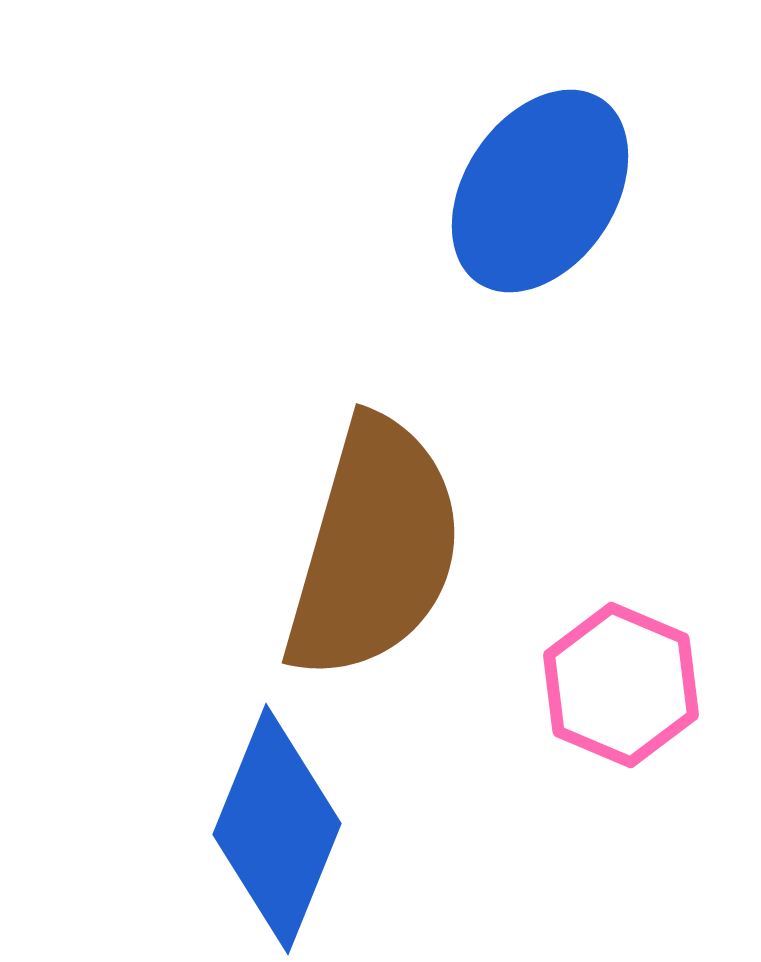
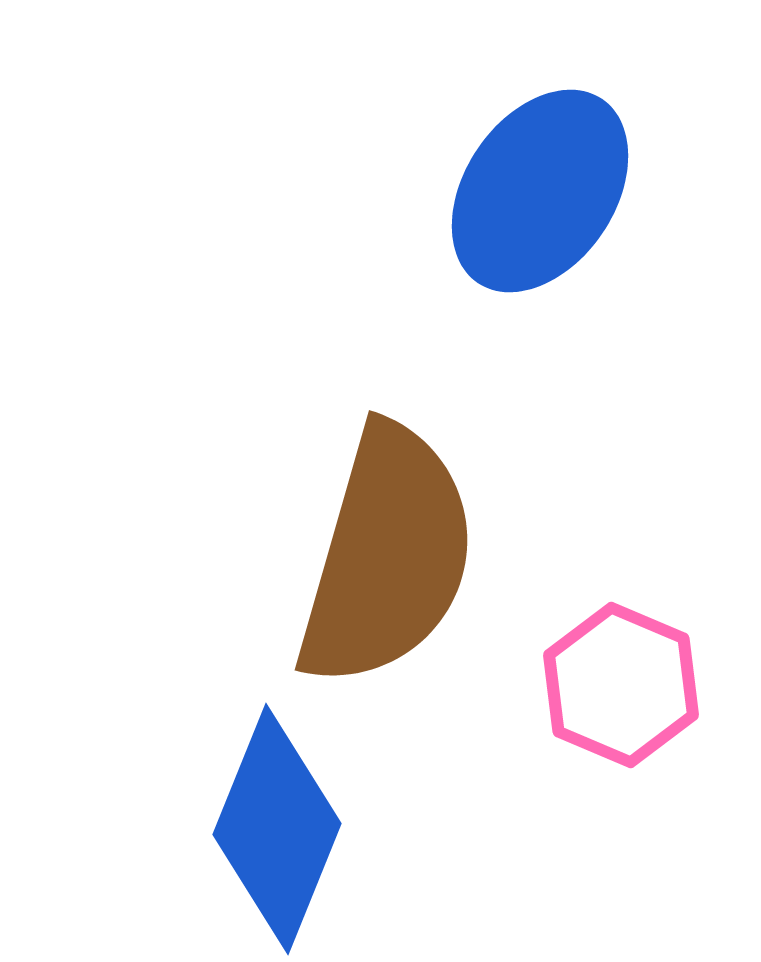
brown semicircle: moved 13 px right, 7 px down
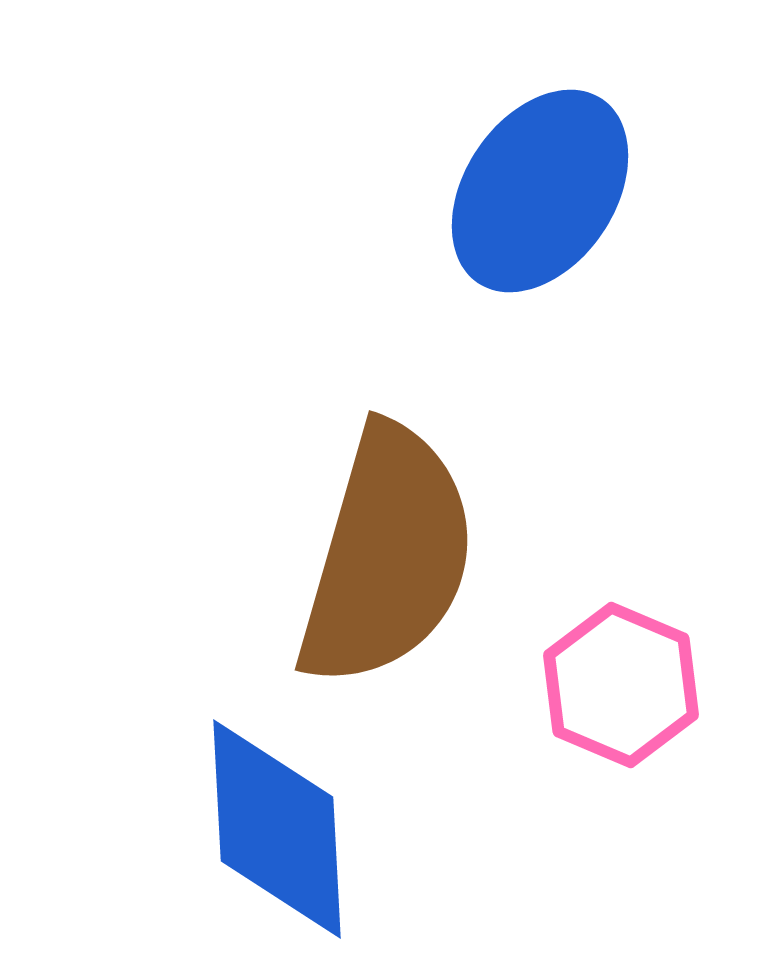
blue diamond: rotated 25 degrees counterclockwise
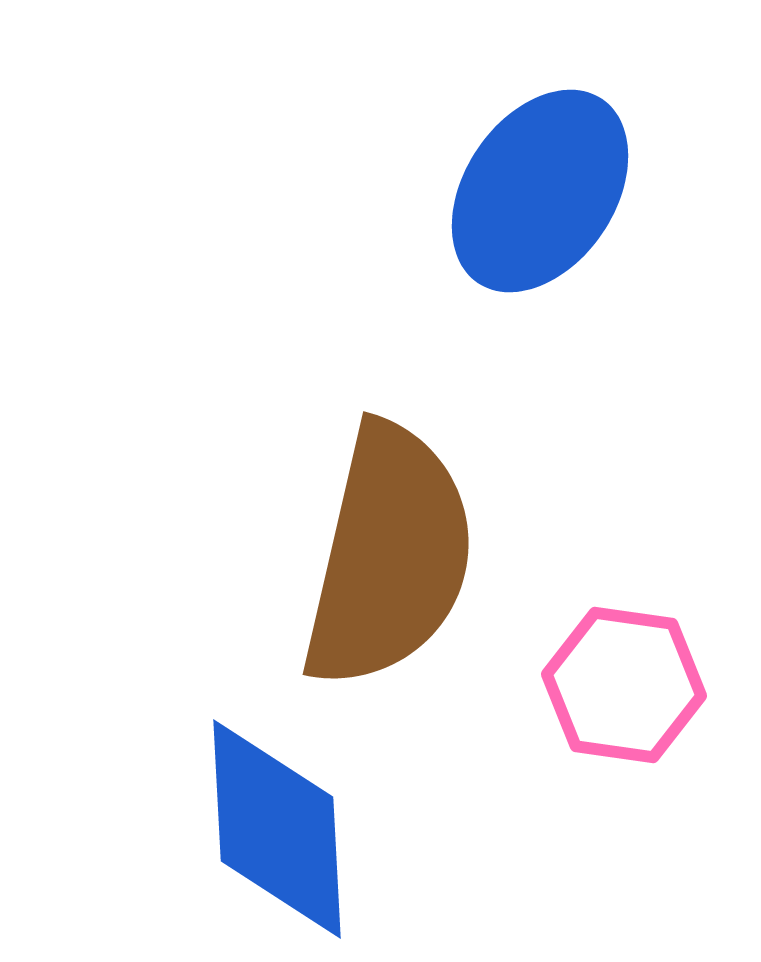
brown semicircle: moved 2 px right; rotated 3 degrees counterclockwise
pink hexagon: moved 3 px right; rotated 15 degrees counterclockwise
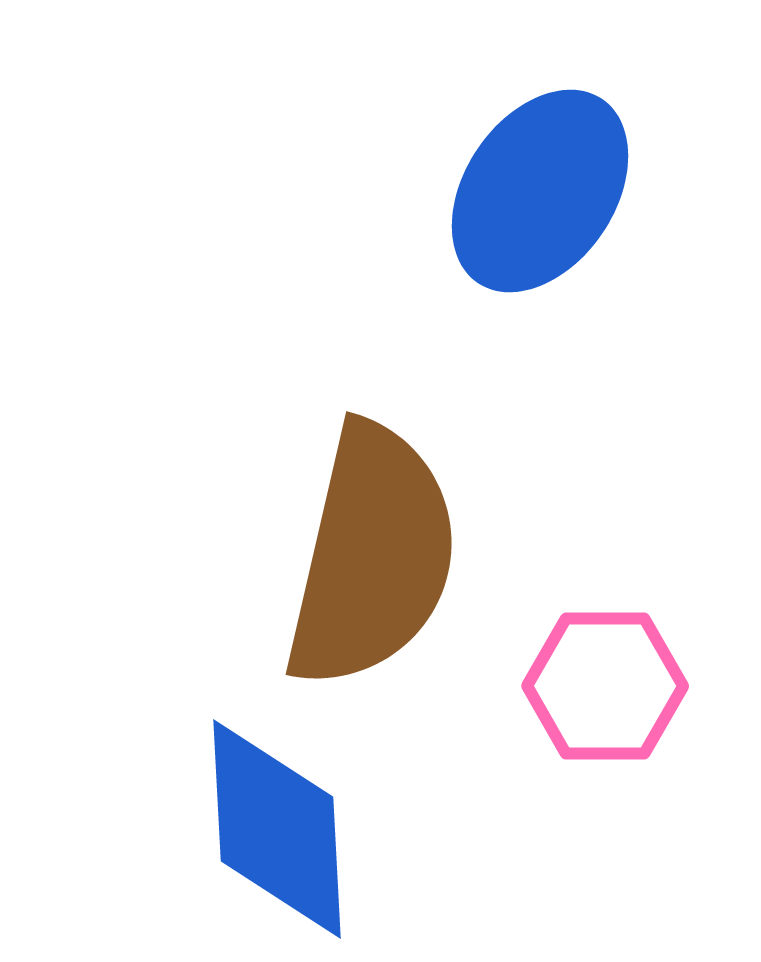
brown semicircle: moved 17 px left
pink hexagon: moved 19 px left, 1 px down; rotated 8 degrees counterclockwise
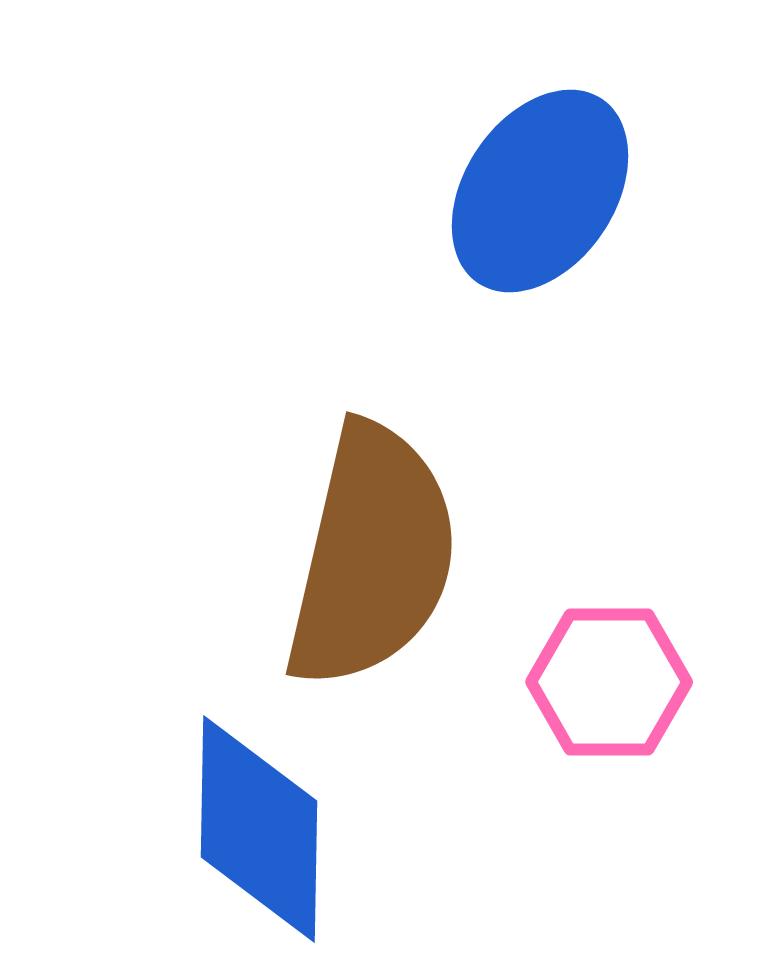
pink hexagon: moved 4 px right, 4 px up
blue diamond: moved 18 px left; rotated 4 degrees clockwise
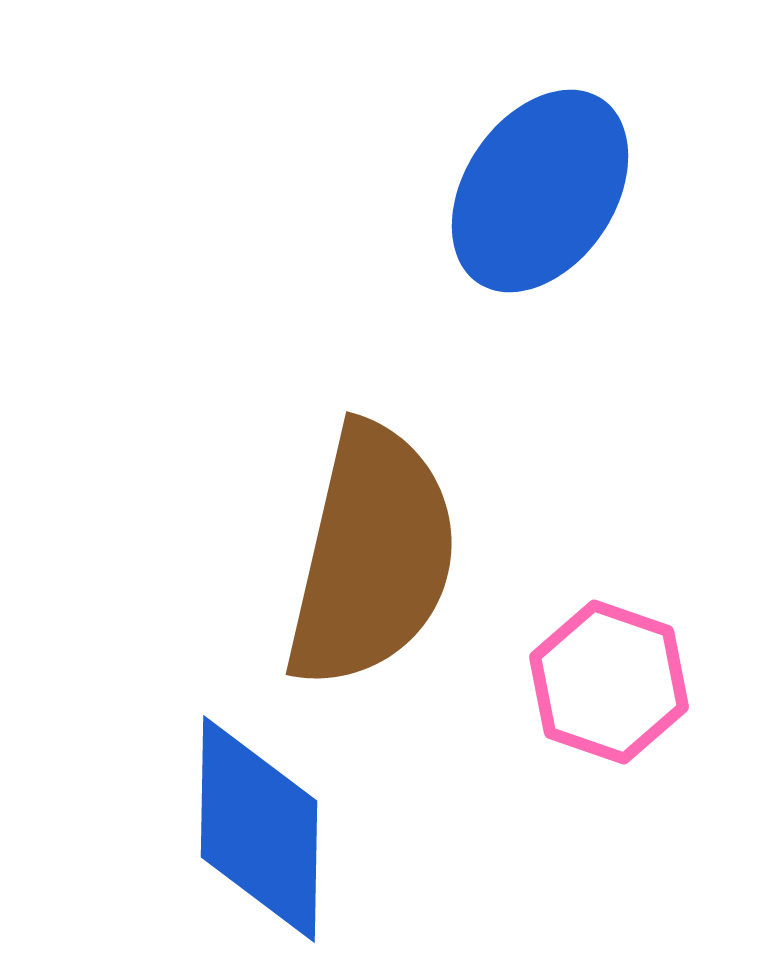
pink hexagon: rotated 19 degrees clockwise
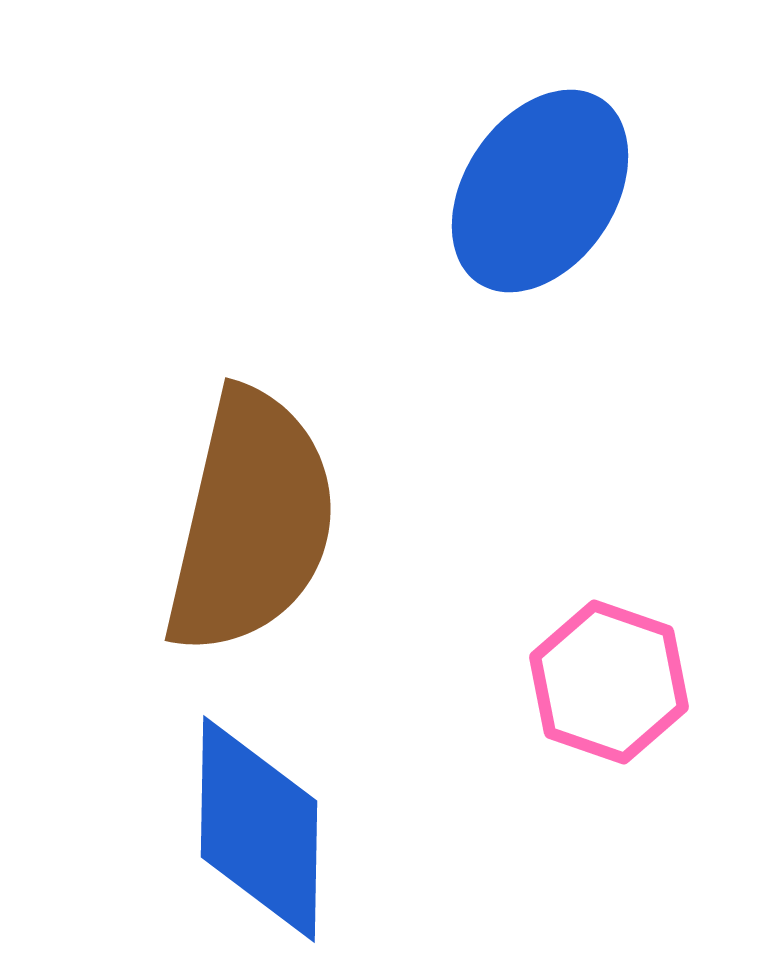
brown semicircle: moved 121 px left, 34 px up
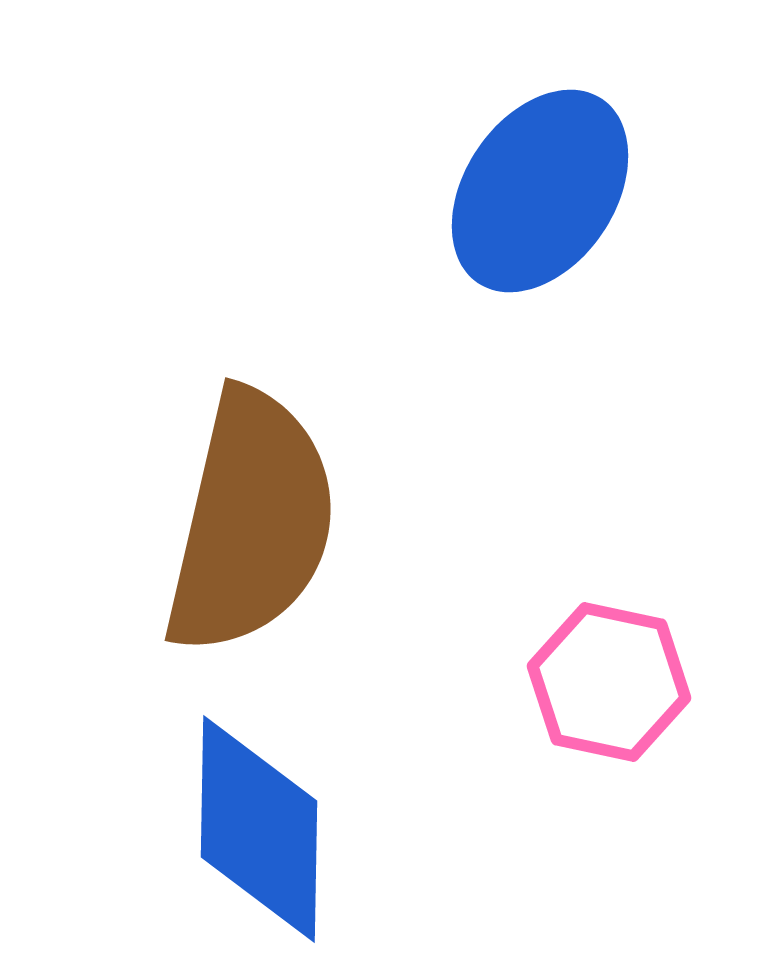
pink hexagon: rotated 7 degrees counterclockwise
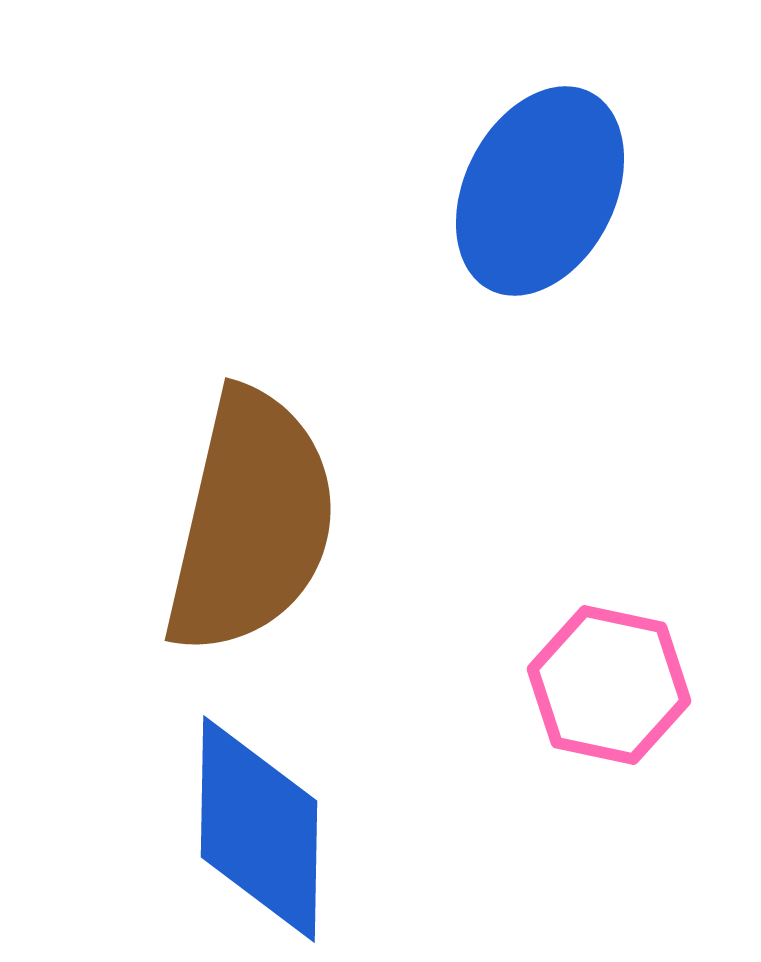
blue ellipse: rotated 7 degrees counterclockwise
pink hexagon: moved 3 px down
